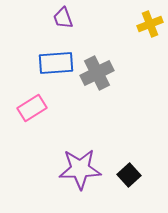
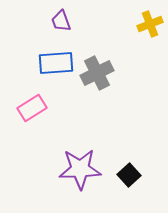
purple trapezoid: moved 2 px left, 3 px down
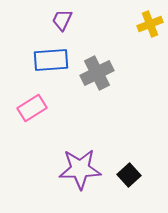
purple trapezoid: moved 1 px right, 1 px up; rotated 45 degrees clockwise
blue rectangle: moved 5 px left, 3 px up
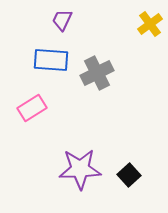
yellow cross: rotated 15 degrees counterclockwise
blue rectangle: rotated 8 degrees clockwise
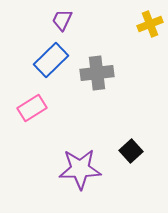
yellow cross: rotated 15 degrees clockwise
blue rectangle: rotated 48 degrees counterclockwise
gray cross: rotated 20 degrees clockwise
black square: moved 2 px right, 24 px up
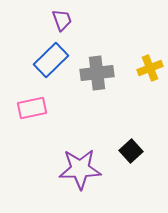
purple trapezoid: rotated 135 degrees clockwise
yellow cross: moved 44 px down
pink rectangle: rotated 20 degrees clockwise
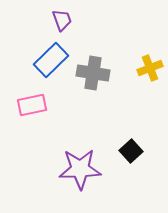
gray cross: moved 4 px left; rotated 16 degrees clockwise
pink rectangle: moved 3 px up
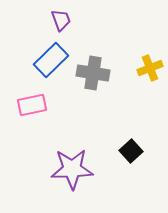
purple trapezoid: moved 1 px left
purple star: moved 8 px left
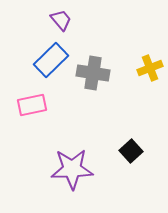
purple trapezoid: rotated 20 degrees counterclockwise
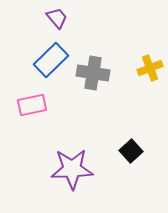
purple trapezoid: moved 4 px left, 2 px up
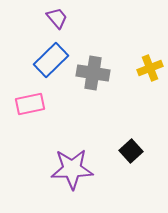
pink rectangle: moved 2 px left, 1 px up
